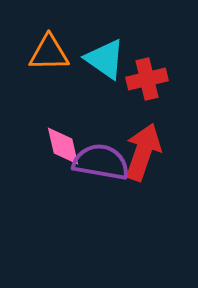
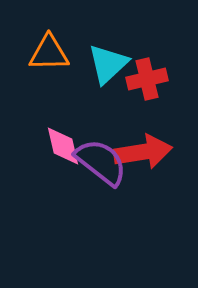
cyan triangle: moved 3 px right, 5 px down; rotated 42 degrees clockwise
red arrow: rotated 62 degrees clockwise
purple semicircle: rotated 28 degrees clockwise
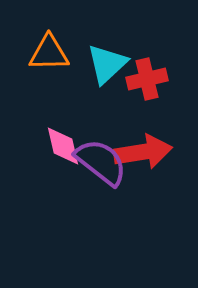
cyan triangle: moved 1 px left
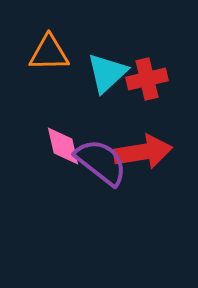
cyan triangle: moved 9 px down
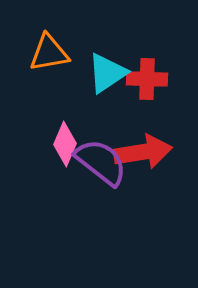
orange triangle: rotated 9 degrees counterclockwise
cyan triangle: rotated 9 degrees clockwise
red cross: rotated 15 degrees clockwise
pink diamond: moved 2 px right, 2 px up; rotated 36 degrees clockwise
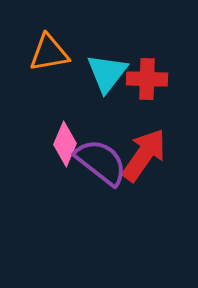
cyan triangle: rotated 18 degrees counterclockwise
red arrow: moved 1 px right, 3 px down; rotated 46 degrees counterclockwise
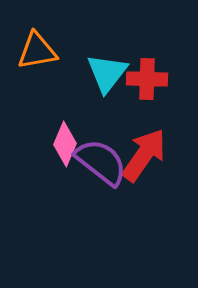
orange triangle: moved 12 px left, 2 px up
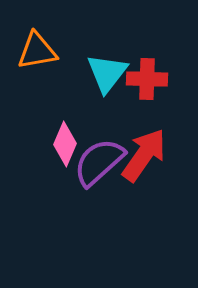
purple semicircle: moved 2 px left; rotated 80 degrees counterclockwise
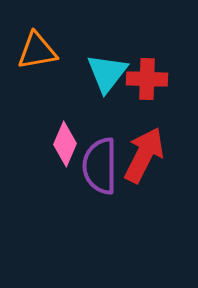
red arrow: rotated 8 degrees counterclockwise
purple semicircle: moved 1 px right, 4 px down; rotated 48 degrees counterclockwise
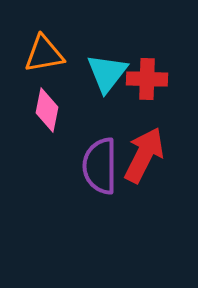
orange triangle: moved 7 px right, 3 px down
pink diamond: moved 18 px left, 34 px up; rotated 12 degrees counterclockwise
